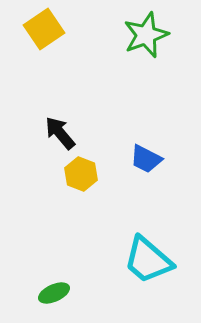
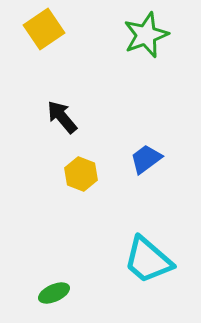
black arrow: moved 2 px right, 16 px up
blue trapezoid: rotated 116 degrees clockwise
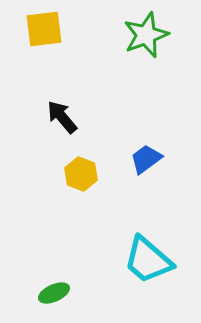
yellow square: rotated 27 degrees clockwise
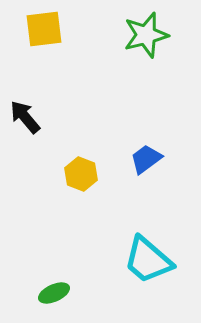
green star: rotated 6 degrees clockwise
black arrow: moved 37 px left
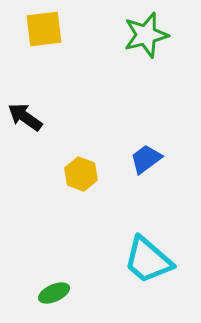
black arrow: rotated 15 degrees counterclockwise
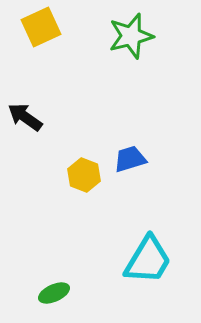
yellow square: moved 3 px left, 2 px up; rotated 18 degrees counterclockwise
green star: moved 15 px left, 1 px down
blue trapezoid: moved 16 px left; rotated 20 degrees clockwise
yellow hexagon: moved 3 px right, 1 px down
cyan trapezoid: rotated 100 degrees counterclockwise
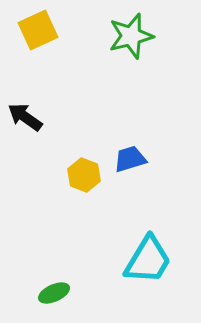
yellow square: moved 3 px left, 3 px down
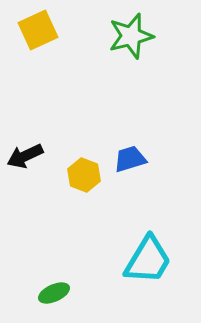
black arrow: moved 39 px down; rotated 60 degrees counterclockwise
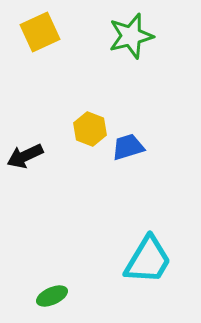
yellow square: moved 2 px right, 2 px down
blue trapezoid: moved 2 px left, 12 px up
yellow hexagon: moved 6 px right, 46 px up
green ellipse: moved 2 px left, 3 px down
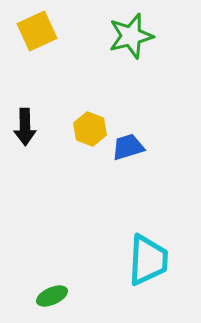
yellow square: moved 3 px left, 1 px up
black arrow: moved 29 px up; rotated 66 degrees counterclockwise
cyan trapezoid: rotated 28 degrees counterclockwise
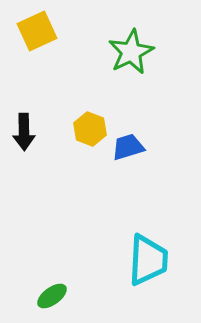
green star: moved 16 px down; rotated 12 degrees counterclockwise
black arrow: moved 1 px left, 5 px down
green ellipse: rotated 12 degrees counterclockwise
